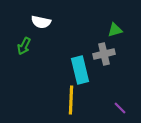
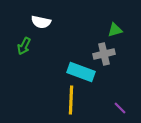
cyan rectangle: moved 1 px right, 2 px down; rotated 56 degrees counterclockwise
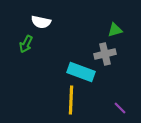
green arrow: moved 2 px right, 2 px up
gray cross: moved 1 px right
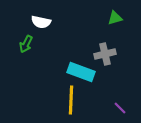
green triangle: moved 12 px up
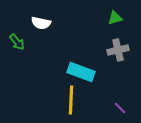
white semicircle: moved 1 px down
green arrow: moved 9 px left, 2 px up; rotated 66 degrees counterclockwise
gray cross: moved 13 px right, 4 px up
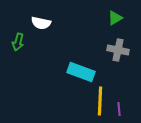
green triangle: rotated 14 degrees counterclockwise
green arrow: moved 1 px right; rotated 54 degrees clockwise
gray cross: rotated 25 degrees clockwise
yellow line: moved 29 px right, 1 px down
purple line: moved 1 px left, 1 px down; rotated 40 degrees clockwise
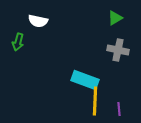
white semicircle: moved 3 px left, 2 px up
cyan rectangle: moved 4 px right, 8 px down
yellow line: moved 5 px left
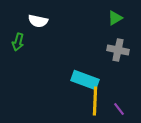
purple line: rotated 32 degrees counterclockwise
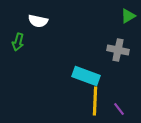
green triangle: moved 13 px right, 2 px up
cyan rectangle: moved 1 px right, 4 px up
